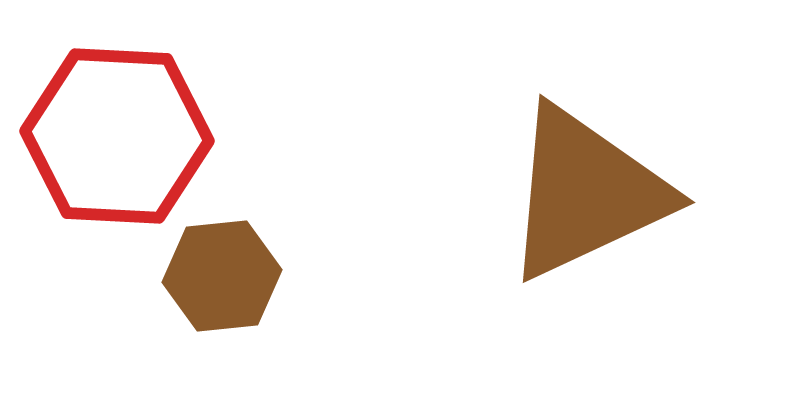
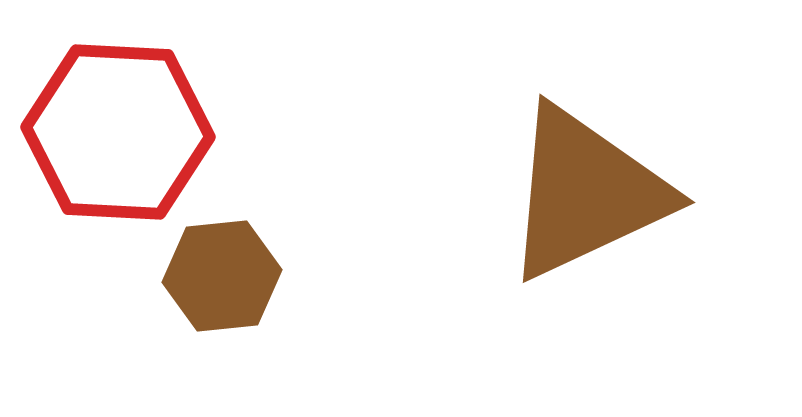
red hexagon: moved 1 px right, 4 px up
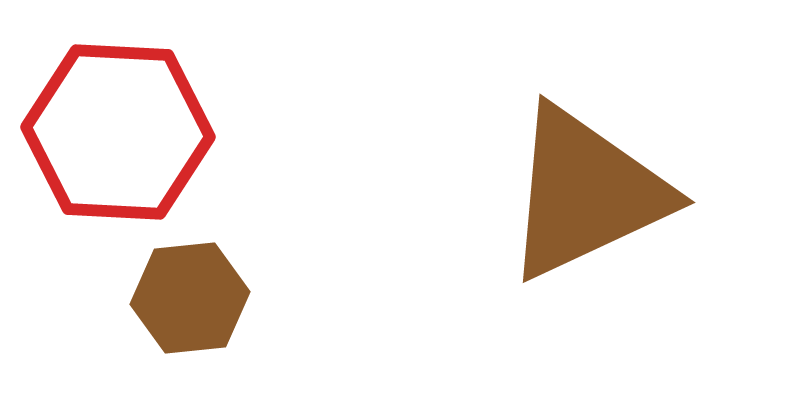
brown hexagon: moved 32 px left, 22 px down
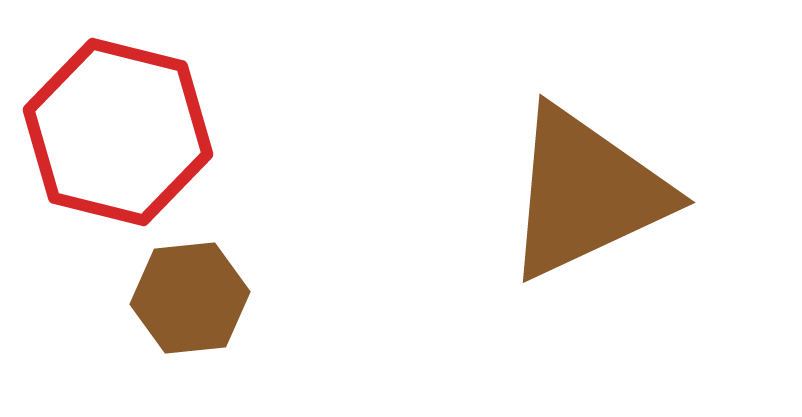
red hexagon: rotated 11 degrees clockwise
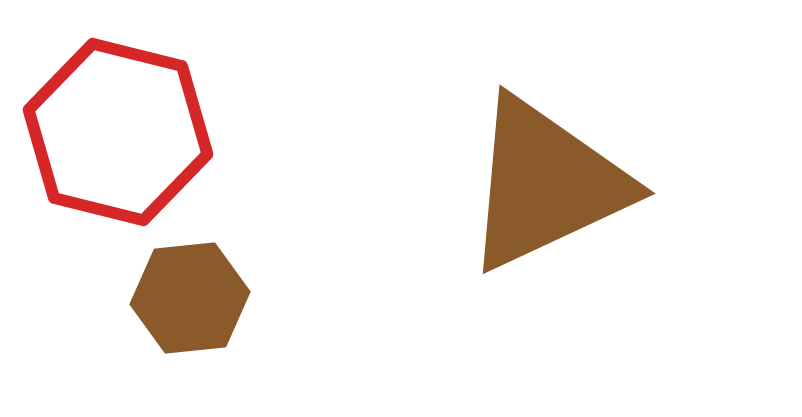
brown triangle: moved 40 px left, 9 px up
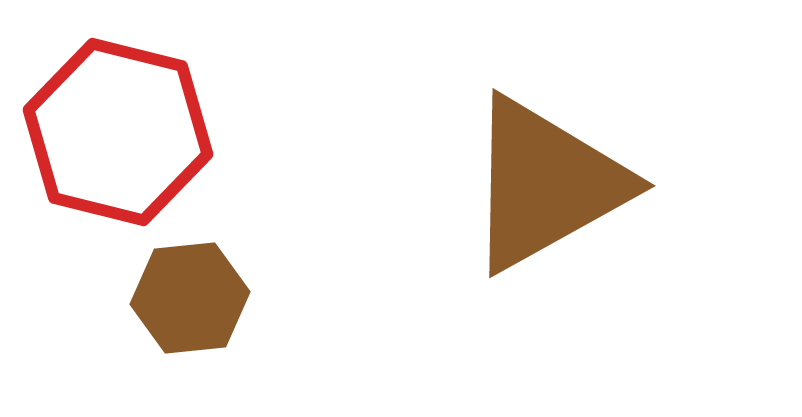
brown triangle: rotated 4 degrees counterclockwise
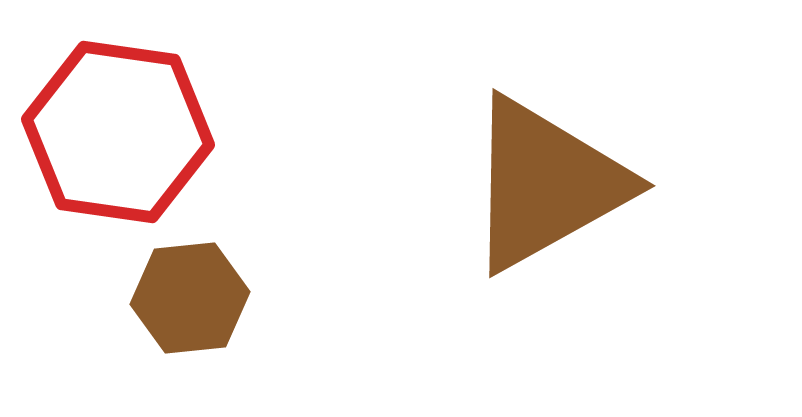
red hexagon: rotated 6 degrees counterclockwise
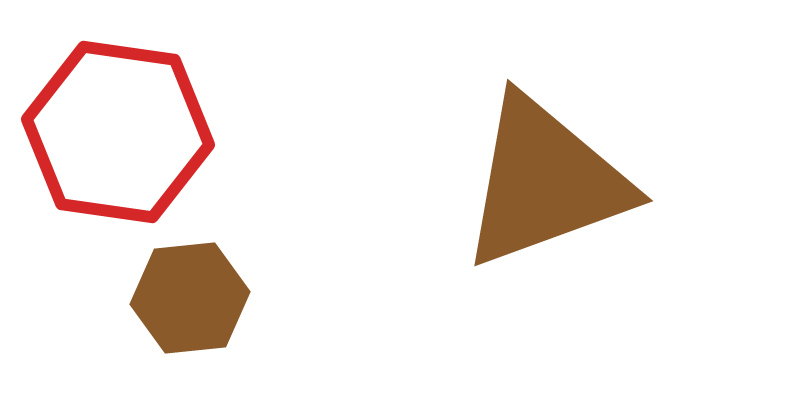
brown triangle: moved 1 px left, 2 px up; rotated 9 degrees clockwise
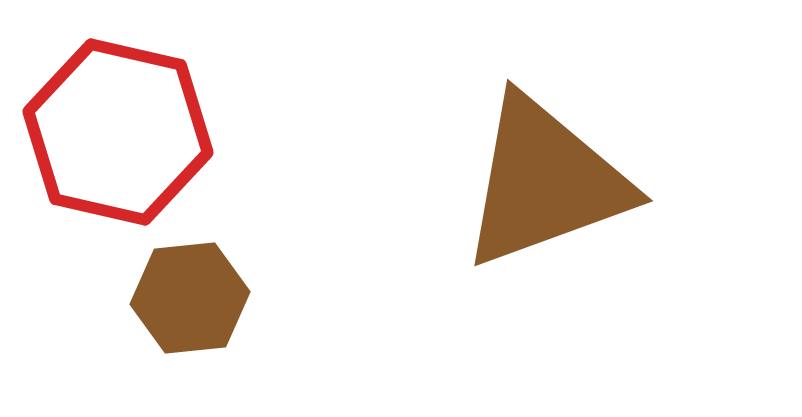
red hexagon: rotated 5 degrees clockwise
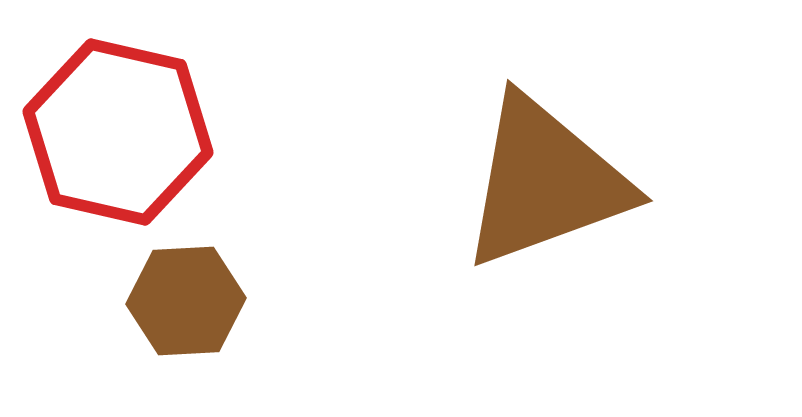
brown hexagon: moved 4 px left, 3 px down; rotated 3 degrees clockwise
